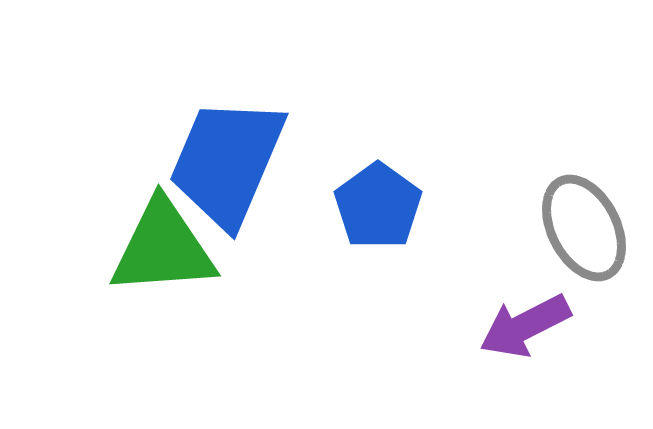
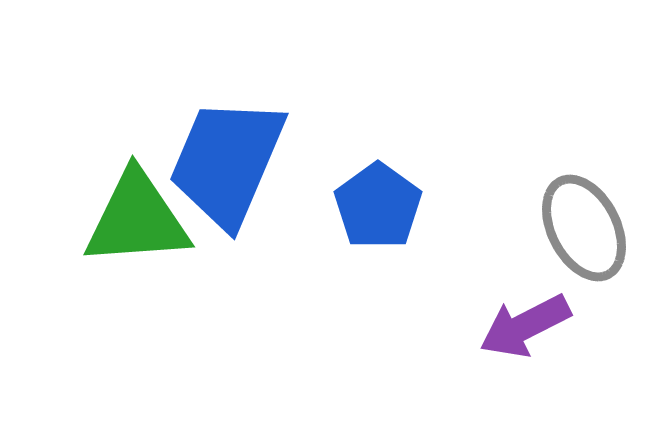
green triangle: moved 26 px left, 29 px up
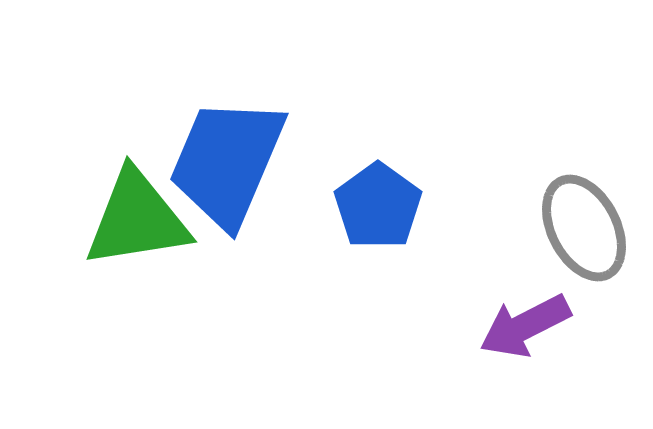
green triangle: rotated 5 degrees counterclockwise
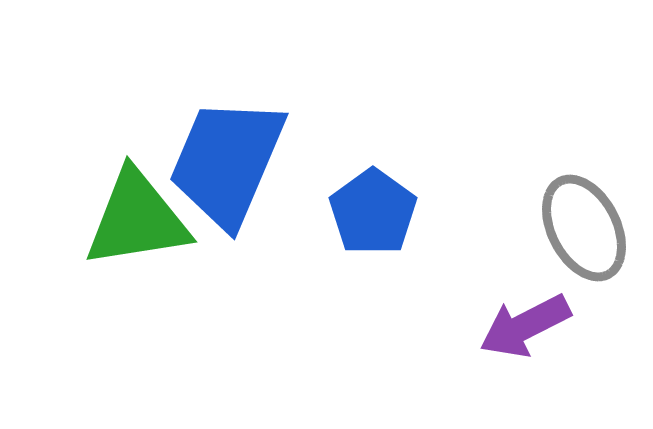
blue pentagon: moved 5 px left, 6 px down
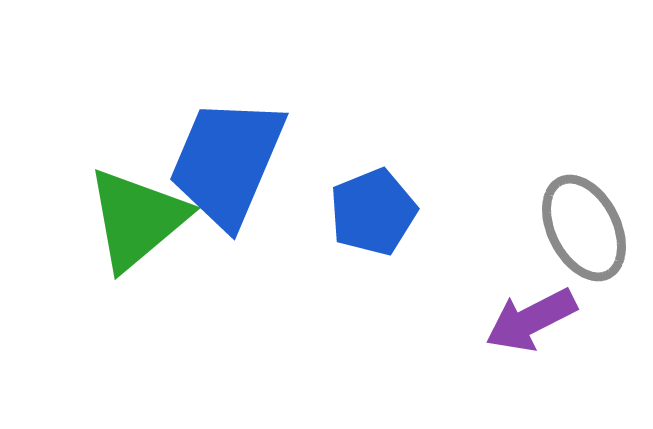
blue pentagon: rotated 14 degrees clockwise
green triangle: rotated 31 degrees counterclockwise
purple arrow: moved 6 px right, 6 px up
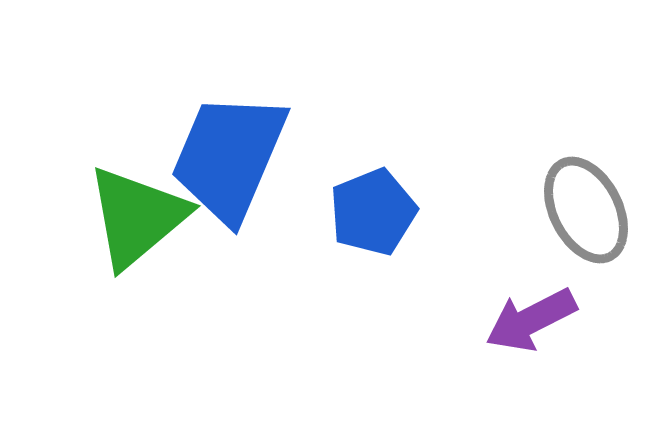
blue trapezoid: moved 2 px right, 5 px up
green triangle: moved 2 px up
gray ellipse: moved 2 px right, 18 px up
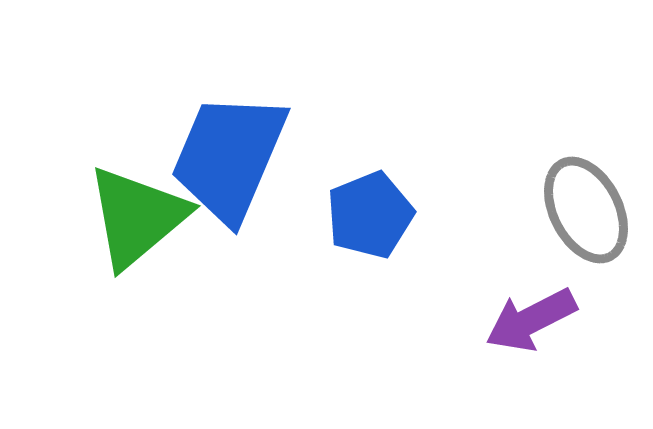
blue pentagon: moved 3 px left, 3 px down
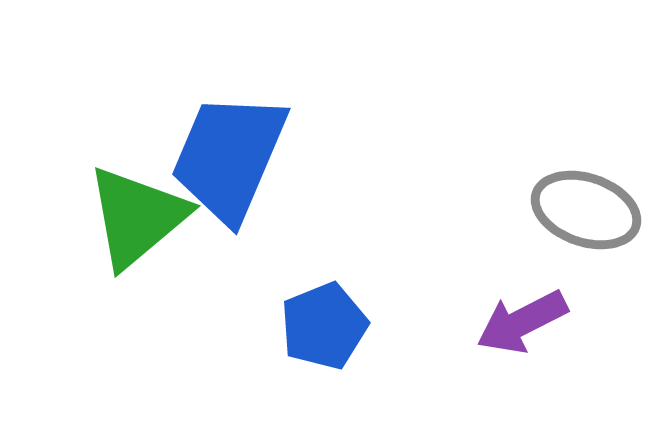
gray ellipse: rotated 44 degrees counterclockwise
blue pentagon: moved 46 px left, 111 px down
purple arrow: moved 9 px left, 2 px down
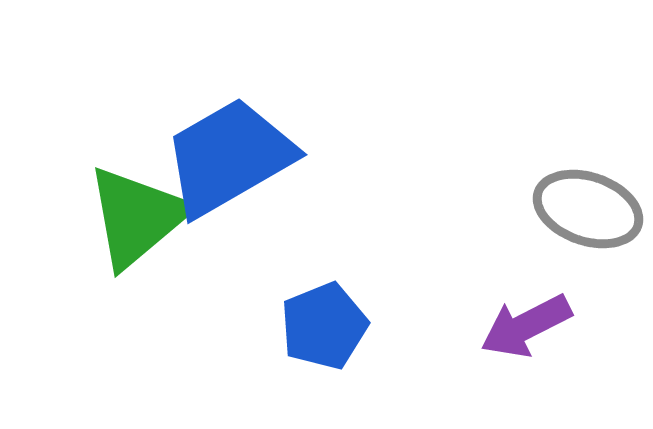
blue trapezoid: rotated 37 degrees clockwise
gray ellipse: moved 2 px right, 1 px up
purple arrow: moved 4 px right, 4 px down
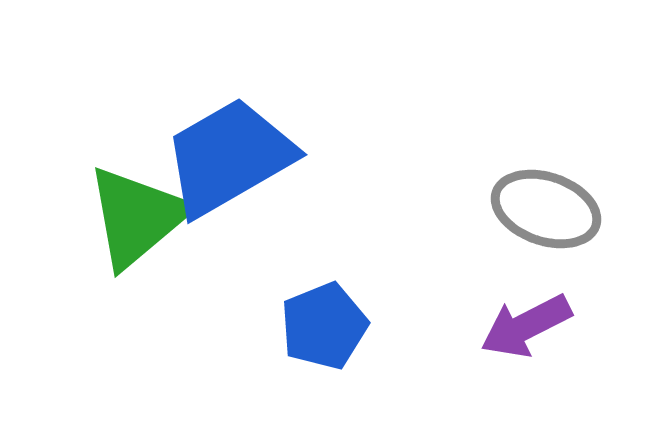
gray ellipse: moved 42 px left
